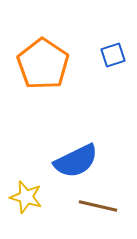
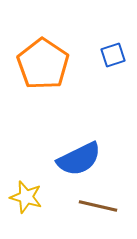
blue semicircle: moved 3 px right, 2 px up
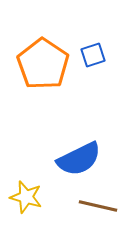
blue square: moved 20 px left
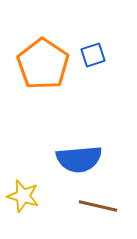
blue semicircle: rotated 21 degrees clockwise
yellow star: moved 3 px left, 1 px up
